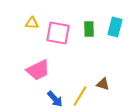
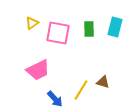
yellow triangle: rotated 40 degrees counterclockwise
brown triangle: moved 2 px up
yellow line: moved 1 px right, 6 px up
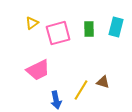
cyan rectangle: moved 1 px right
pink square: rotated 25 degrees counterclockwise
blue arrow: moved 1 px right, 1 px down; rotated 30 degrees clockwise
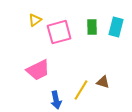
yellow triangle: moved 3 px right, 3 px up
green rectangle: moved 3 px right, 2 px up
pink square: moved 1 px right, 1 px up
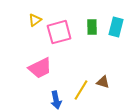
pink trapezoid: moved 2 px right, 2 px up
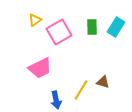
cyan rectangle: rotated 18 degrees clockwise
pink square: rotated 15 degrees counterclockwise
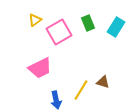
green rectangle: moved 4 px left, 4 px up; rotated 21 degrees counterclockwise
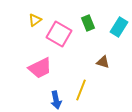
cyan rectangle: moved 3 px right
pink square: moved 2 px down; rotated 30 degrees counterclockwise
brown triangle: moved 20 px up
yellow line: rotated 10 degrees counterclockwise
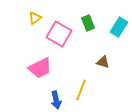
yellow triangle: moved 2 px up
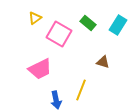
green rectangle: rotated 28 degrees counterclockwise
cyan rectangle: moved 1 px left, 2 px up
pink trapezoid: moved 1 px down
